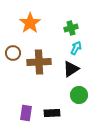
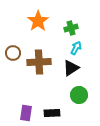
orange star: moved 8 px right, 2 px up
black triangle: moved 1 px up
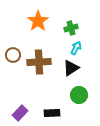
brown circle: moved 2 px down
purple rectangle: moved 6 px left; rotated 35 degrees clockwise
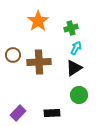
black triangle: moved 3 px right
purple rectangle: moved 2 px left
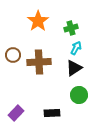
purple rectangle: moved 2 px left
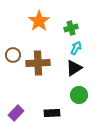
orange star: moved 1 px right
brown cross: moved 1 px left, 1 px down
